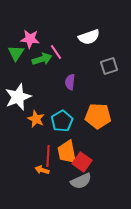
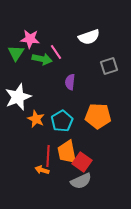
green arrow: rotated 30 degrees clockwise
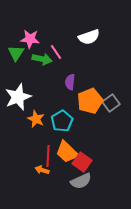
gray square: moved 2 px right, 37 px down; rotated 18 degrees counterclockwise
orange pentagon: moved 8 px left, 15 px up; rotated 25 degrees counterclockwise
orange trapezoid: rotated 35 degrees counterclockwise
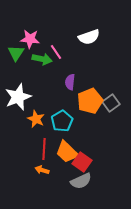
red line: moved 4 px left, 7 px up
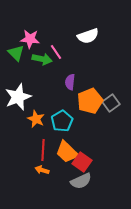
white semicircle: moved 1 px left, 1 px up
green triangle: rotated 18 degrees counterclockwise
red line: moved 1 px left, 1 px down
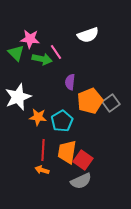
white semicircle: moved 1 px up
orange star: moved 2 px right, 2 px up; rotated 18 degrees counterclockwise
orange trapezoid: rotated 55 degrees clockwise
red square: moved 1 px right, 2 px up
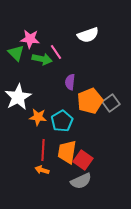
white star: rotated 8 degrees counterclockwise
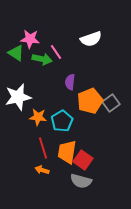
white semicircle: moved 3 px right, 4 px down
green triangle: rotated 12 degrees counterclockwise
white star: rotated 16 degrees clockwise
red line: moved 2 px up; rotated 20 degrees counterclockwise
gray semicircle: rotated 40 degrees clockwise
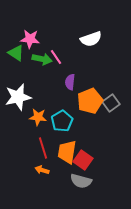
pink line: moved 5 px down
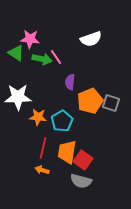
white star: rotated 12 degrees clockwise
gray square: rotated 36 degrees counterclockwise
red line: rotated 30 degrees clockwise
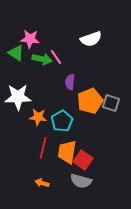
orange arrow: moved 13 px down
